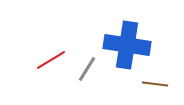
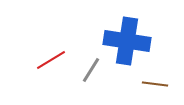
blue cross: moved 4 px up
gray line: moved 4 px right, 1 px down
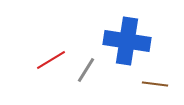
gray line: moved 5 px left
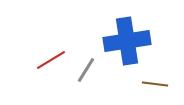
blue cross: rotated 18 degrees counterclockwise
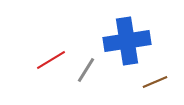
brown line: moved 2 px up; rotated 30 degrees counterclockwise
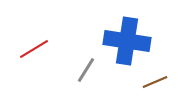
blue cross: rotated 18 degrees clockwise
red line: moved 17 px left, 11 px up
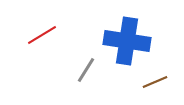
red line: moved 8 px right, 14 px up
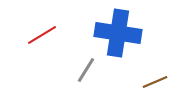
blue cross: moved 9 px left, 8 px up
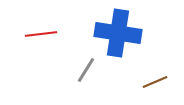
red line: moved 1 px left, 1 px up; rotated 24 degrees clockwise
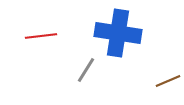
red line: moved 2 px down
brown line: moved 13 px right, 1 px up
